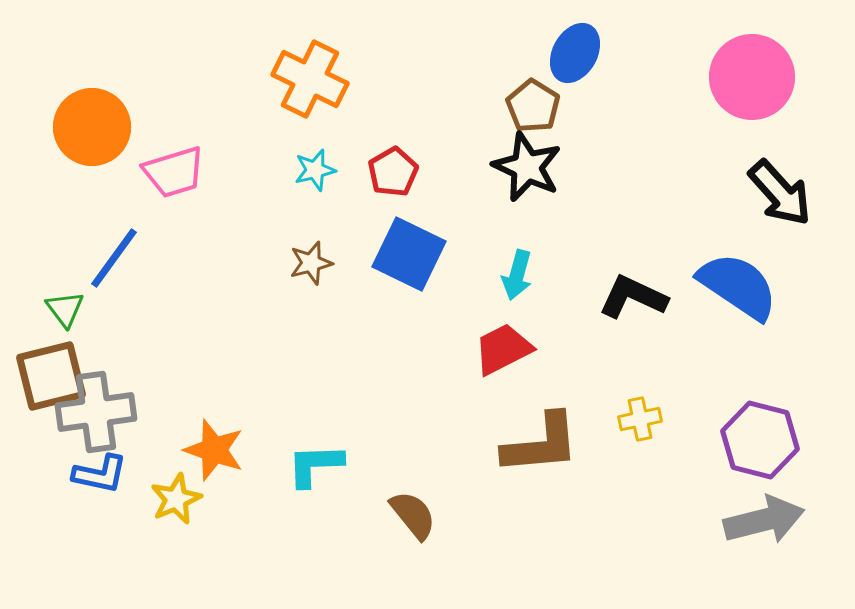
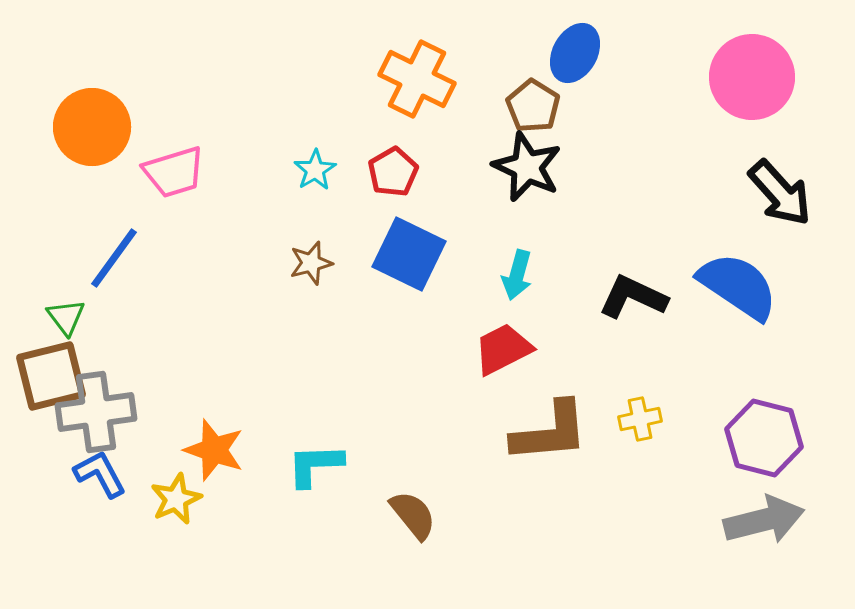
orange cross: moved 107 px right
cyan star: rotated 18 degrees counterclockwise
green triangle: moved 1 px right, 8 px down
purple hexagon: moved 4 px right, 2 px up
brown L-shape: moved 9 px right, 12 px up
blue L-shape: rotated 130 degrees counterclockwise
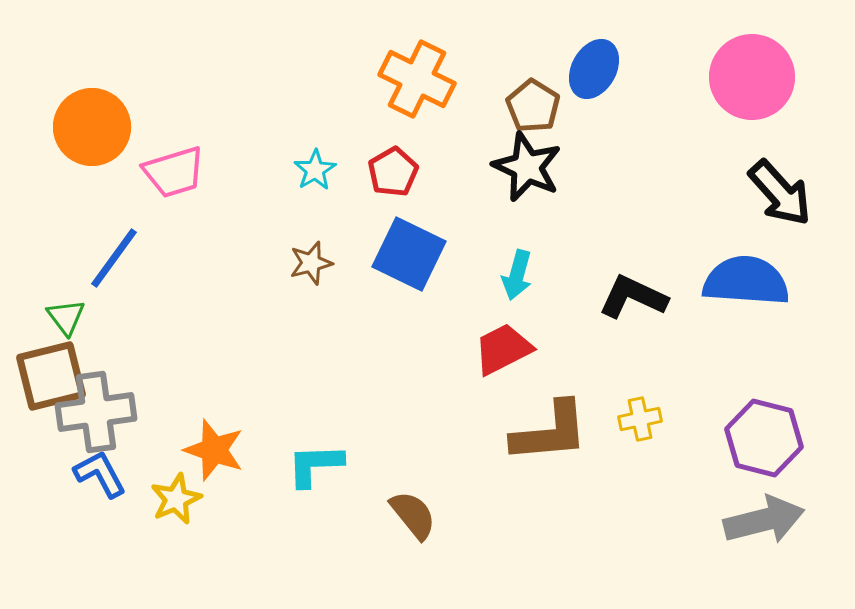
blue ellipse: moved 19 px right, 16 px down
blue semicircle: moved 8 px right, 5 px up; rotated 30 degrees counterclockwise
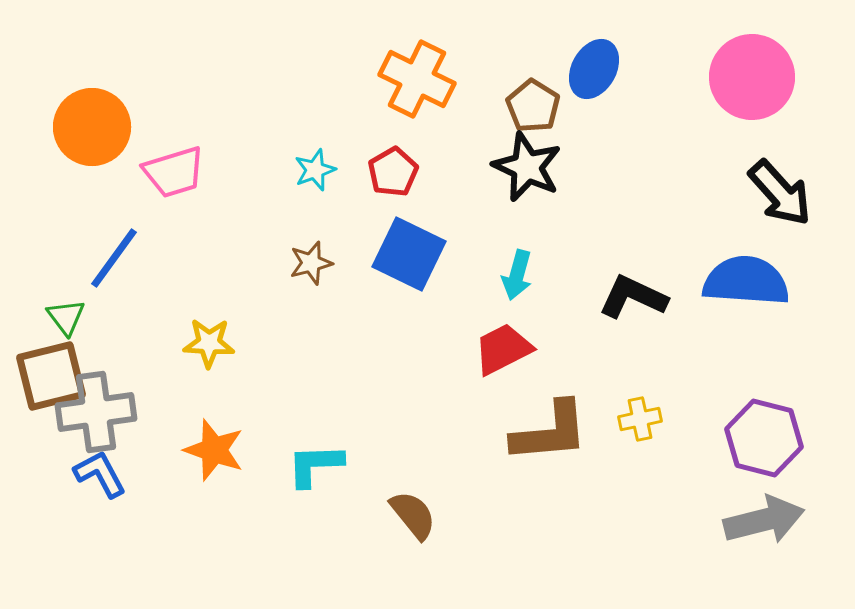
cyan star: rotated 12 degrees clockwise
yellow star: moved 33 px right, 156 px up; rotated 27 degrees clockwise
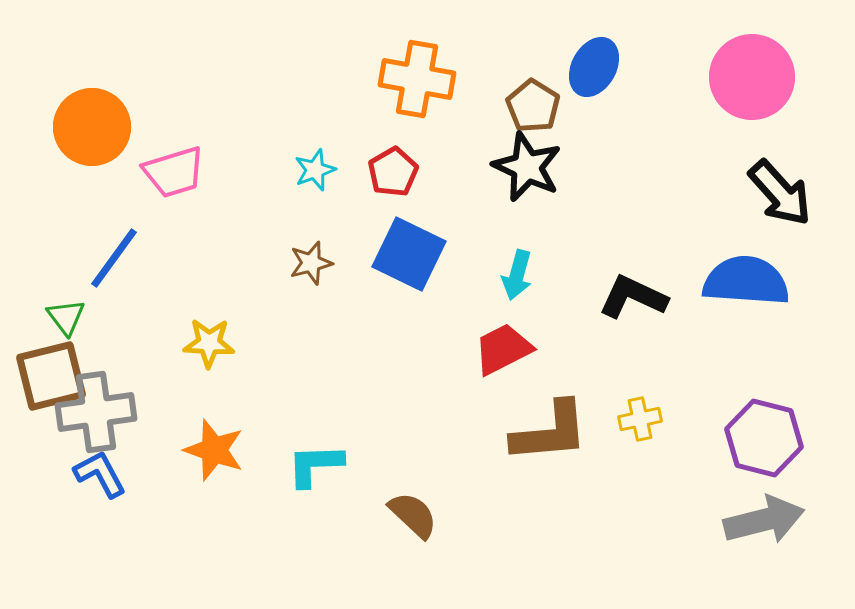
blue ellipse: moved 2 px up
orange cross: rotated 16 degrees counterclockwise
brown semicircle: rotated 8 degrees counterclockwise
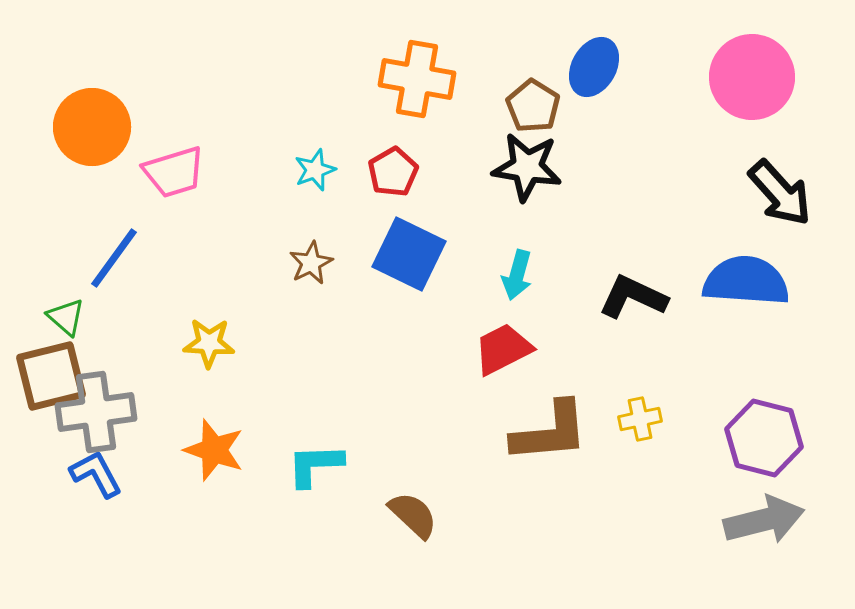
black star: rotated 16 degrees counterclockwise
brown star: rotated 12 degrees counterclockwise
green triangle: rotated 12 degrees counterclockwise
blue L-shape: moved 4 px left
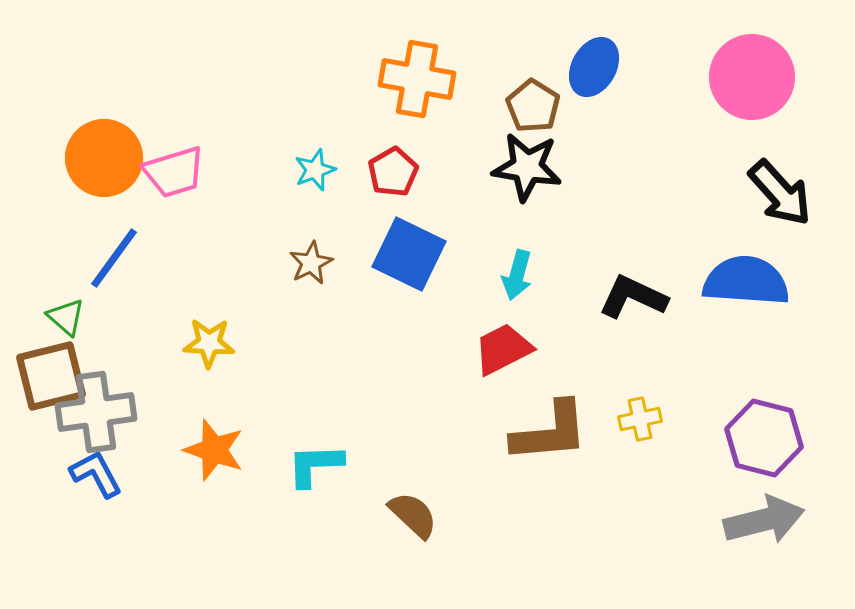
orange circle: moved 12 px right, 31 px down
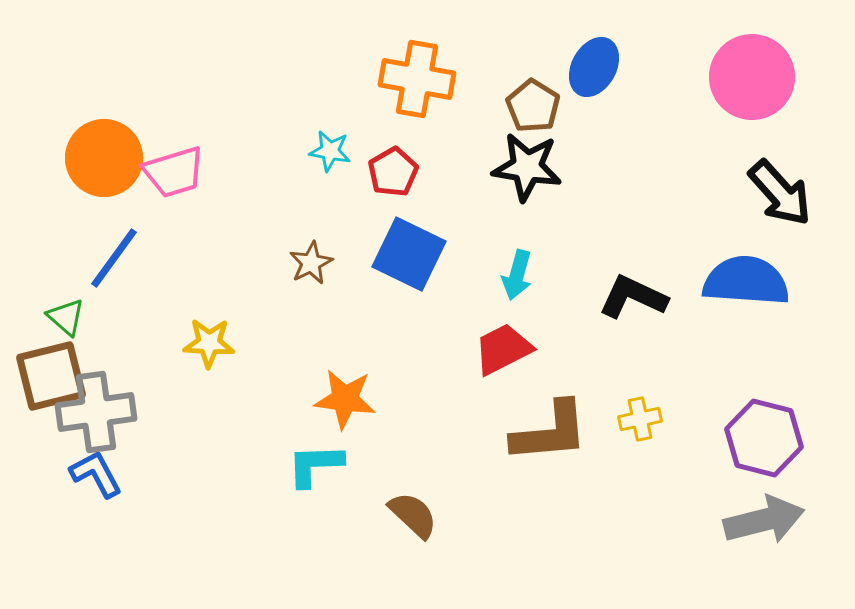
cyan star: moved 15 px right, 19 px up; rotated 30 degrees clockwise
orange star: moved 131 px right, 51 px up; rotated 12 degrees counterclockwise
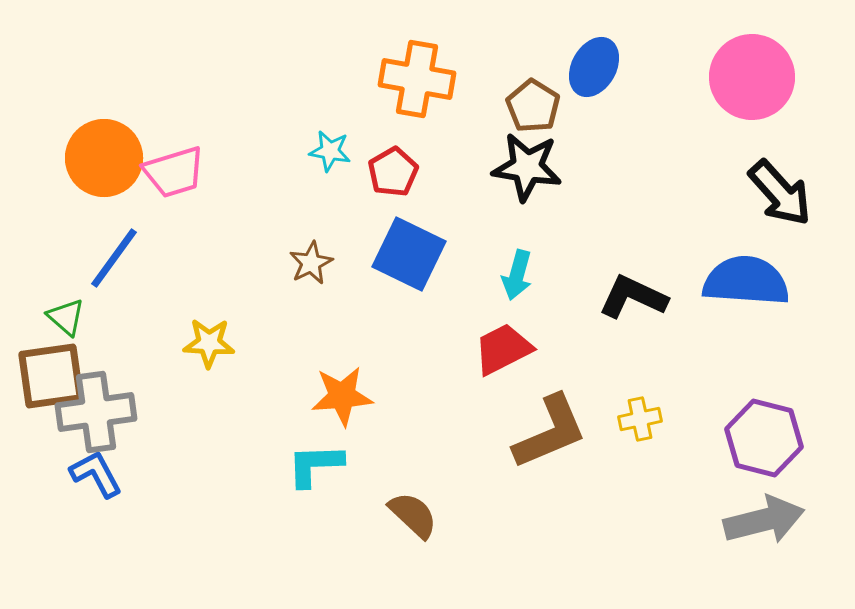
brown square: rotated 6 degrees clockwise
orange star: moved 3 px left, 3 px up; rotated 12 degrees counterclockwise
brown L-shape: rotated 18 degrees counterclockwise
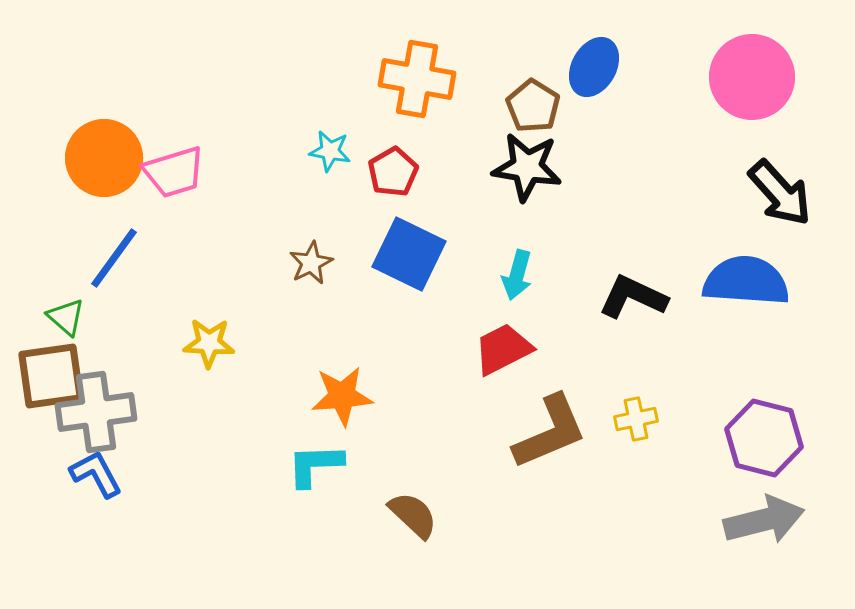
yellow cross: moved 4 px left
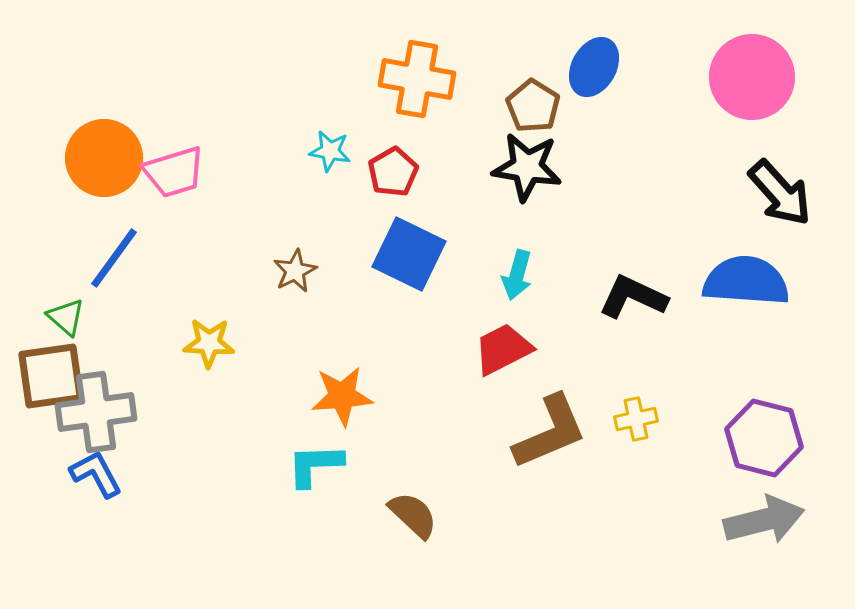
brown star: moved 16 px left, 8 px down
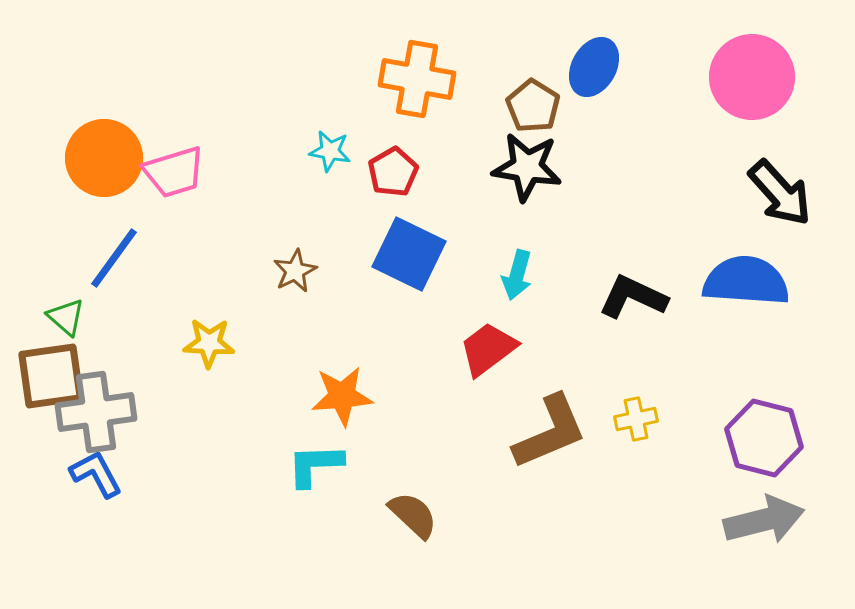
red trapezoid: moved 15 px left; rotated 10 degrees counterclockwise
